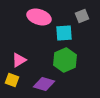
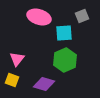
pink triangle: moved 2 px left, 1 px up; rotated 21 degrees counterclockwise
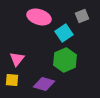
cyan square: rotated 30 degrees counterclockwise
yellow square: rotated 16 degrees counterclockwise
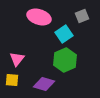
cyan square: moved 1 px down
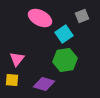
pink ellipse: moved 1 px right, 1 px down; rotated 10 degrees clockwise
green hexagon: rotated 15 degrees clockwise
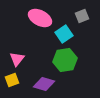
yellow square: rotated 24 degrees counterclockwise
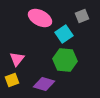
green hexagon: rotated 15 degrees clockwise
